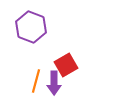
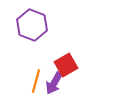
purple hexagon: moved 1 px right, 2 px up
purple arrow: rotated 30 degrees clockwise
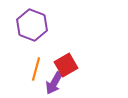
orange line: moved 12 px up
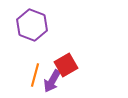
orange line: moved 1 px left, 6 px down
purple arrow: moved 2 px left, 2 px up
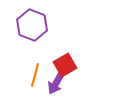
red square: moved 1 px left
purple arrow: moved 4 px right, 2 px down
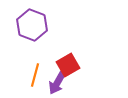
red square: moved 3 px right
purple arrow: moved 1 px right
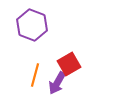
red square: moved 1 px right, 1 px up
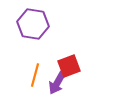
purple hexagon: moved 1 px right, 1 px up; rotated 12 degrees counterclockwise
red square: moved 2 px down; rotated 10 degrees clockwise
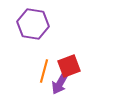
orange line: moved 9 px right, 4 px up
purple arrow: moved 3 px right
